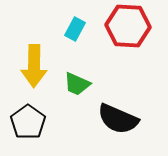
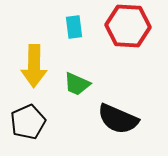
cyan rectangle: moved 1 px left, 2 px up; rotated 35 degrees counterclockwise
black pentagon: rotated 12 degrees clockwise
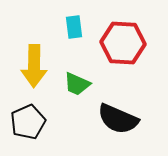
red hexagon: moved 5 px left, 17 px down
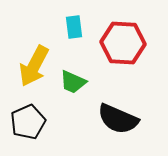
yellow arrow: rotated 27 degrees clockwise
green trapezoid: moved 4 px left, 2 px up
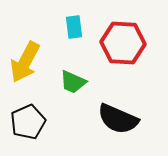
yellow arrow: moved 9 px left, 4 px up
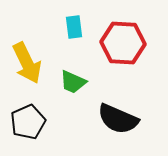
yellow arrow: moved 2 px right, 1 px down; rotated 54 degrees counterclockwise
